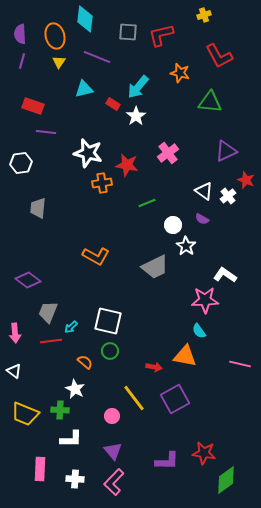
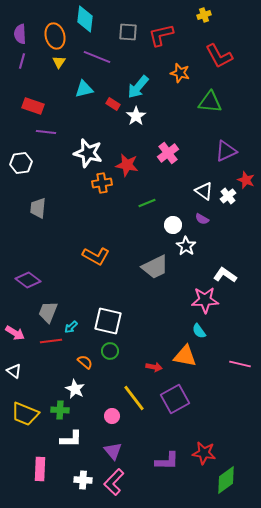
pink arrow at (15, 333): rotated 54 degrees counterclockwise
white cross at (75, 479): moved 8 px right, 1 px down
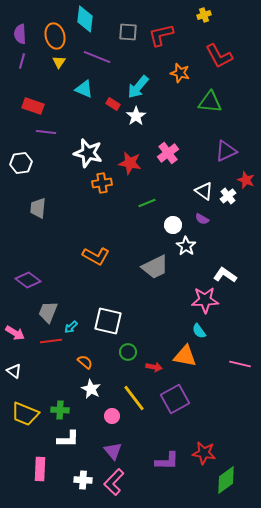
cyan triangle at (84, 89): rotated 36 degrees clockwise
red star at (127, 165): moved 3 px right, 2 px up
green circle at (110, 351): moved 18 px right, 1 px down
white star at (75, 389): moved 16 px right
white L-shape at (71, 439): moved 3 px left
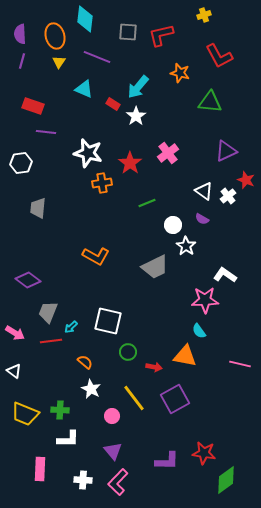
red star at (130, 163): rotated 25 degrees clockwise
pink L-shape at (114, 482): moved 4 px right
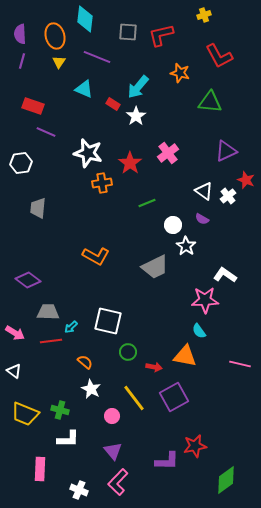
purple line at (46, 132): rotated 18 degrees clockwise
gray trapezoid at (48, 312): rotated 70 degrees clockwise
purple square at (175, 399): moved 1 px left, 2 px up
green cross at (60, 410): rotated 12 degrees clockwise
red star at (204, 453): moved 9 px left, 7 px up; rotated 20 degrees counterclockwise
white cross at (83, 480): moved 4 px left, 10 px down; rotated 18 degrees clockwise
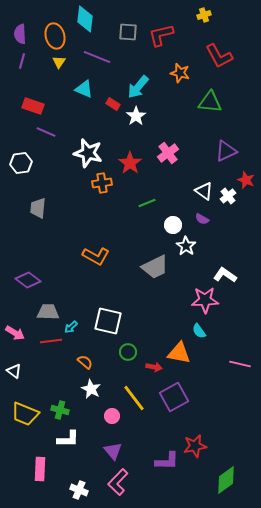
orange triangle at (185, 356): moved 6 px left, 3 px up
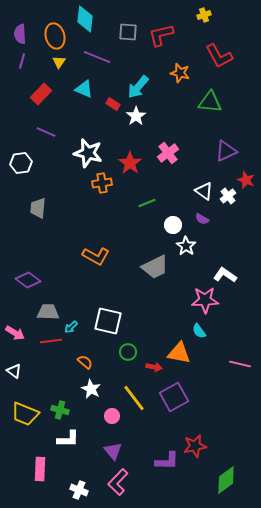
red rectangle at (33, 106): moved 8 px right, 12 px up; rotated 65 degrees counterclockwise
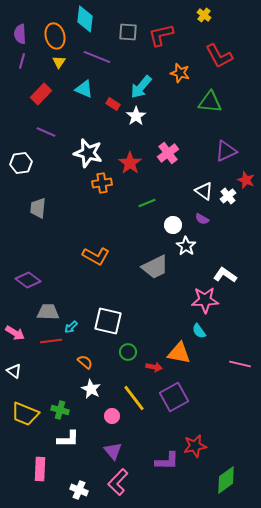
yellow cross at (204, 15): rotated 32 degrees counterclockwise
cyan arrow at (138, 87): moved 3 px right
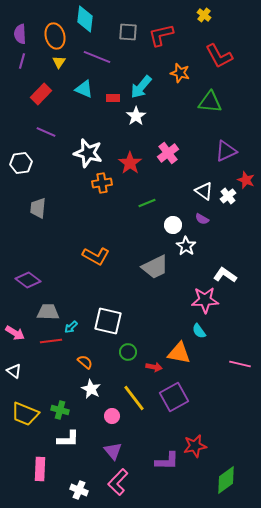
red rectangle at (113, 104): moved 6 px up; rotated 32 degrees counterclockwise
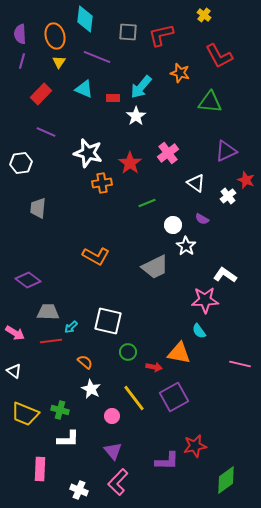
white triangle at (204, 191): moved 8 px left, 8 px up
